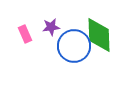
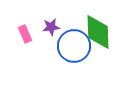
green diamond: moved 1 px left, 3 px up
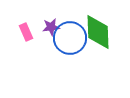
pink rectangle: moved 1 px right, 2 px up
blue circle: moved 4 px left, 8 px up
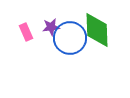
green diamond: moved 1 px left, 2 px up
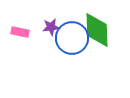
pink rectangle: moved 6 px left; rotated 54 degrees counterclockwise
blue circle: moved 2 px right
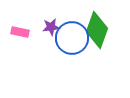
green diamond: rotated 21 degrees clockwise
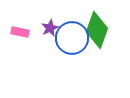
purple star: moved 1 px left, 1 px down; rotated 18 degrees counterclockwise
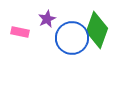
purple star: moved 3 px left, 9 px up
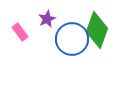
pink rectangle: rotated 42 degrees clockwise
blue circle: moved 1 px down
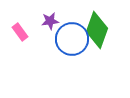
purple star: moved 3 px right, 2 px down; rotated 18 degrees clockwise
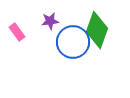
pink rectangle: moved 3 px left
blue circle: moved 1 px right, 3 px down
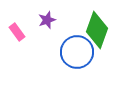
purple star: moved 3 px left, 1 px up; rotated 12 degrees counterclockwise
blue circle: moved 4 px right, 10 px down
